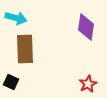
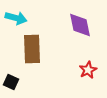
purple diamond: moved 6 px left, 2 px up; rotated 20 degrees counterclockwise
brown rectangle: moved 7 px right
red star: moved 14 px up
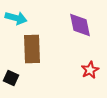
red star: moved 2 px right
black square: moved 4 px up
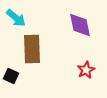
cyan arrow: rotated 25 degrees clockwise
red star: moved 4 px left
black square: moved 2 px up
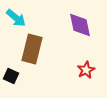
brown rectangle: rotated 16 degrees clockwise
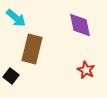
red star: rotated 18 degrees counterclockwise
black square: rotated 14 degrees clockwise
